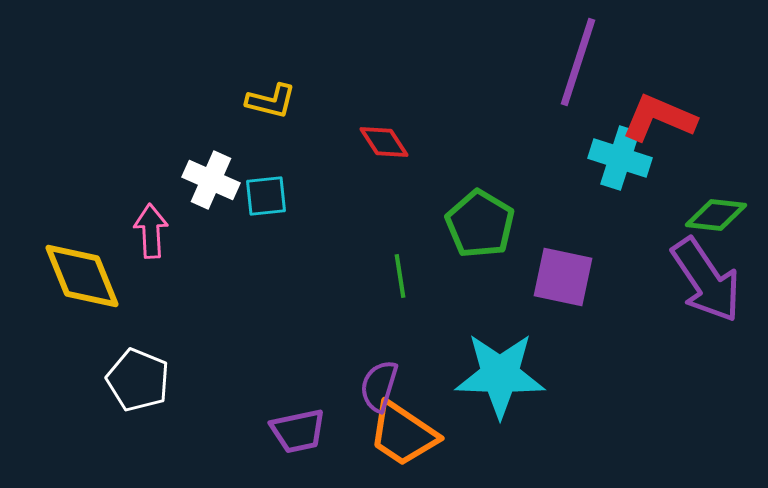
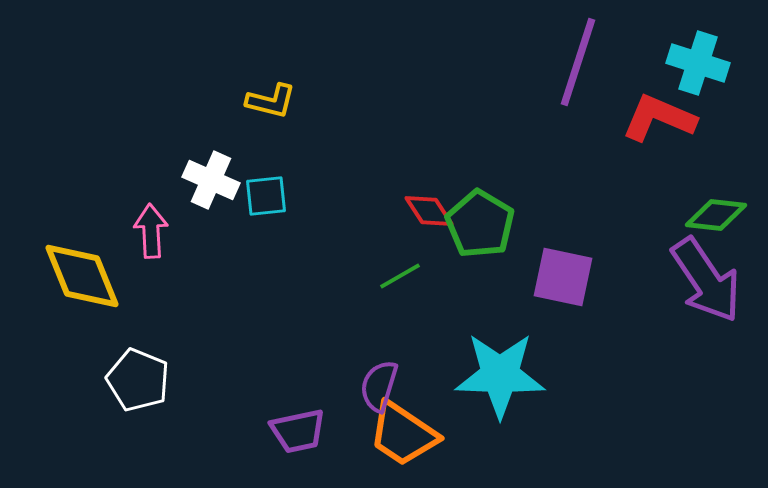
red diamond: moved 45 px right, 69 px down
cyan cross: moved 78 px right, 95 px up
green line: rotated 69 degrees clockwise
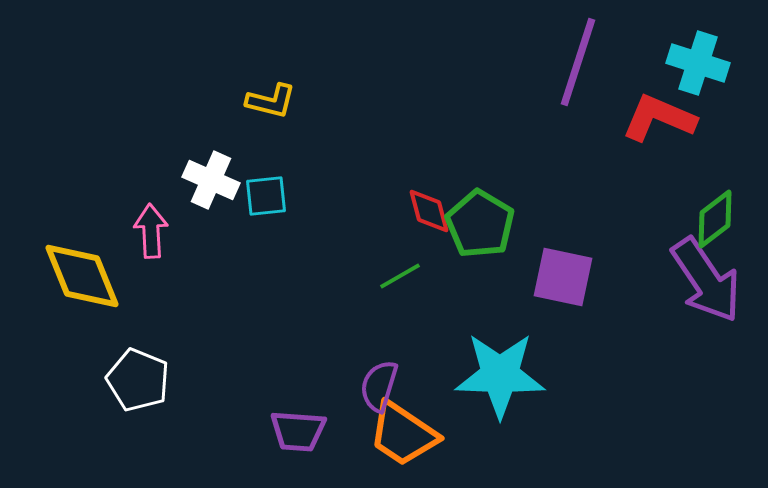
red diamond: rotated 18 degrees clockwise
green diamond: moved 1 px left, 4 px down; rotated 44 degrees counterclockwise
purple trapezoid: rotated 16 degrees clockwise
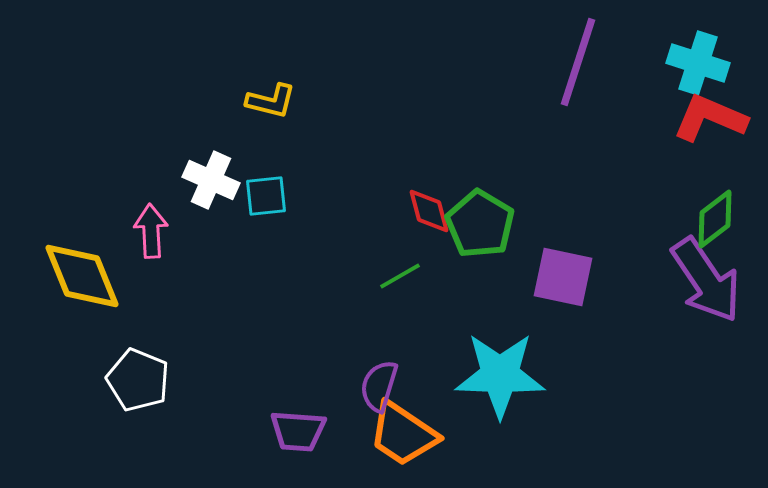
red L-shape: moved 51 px right
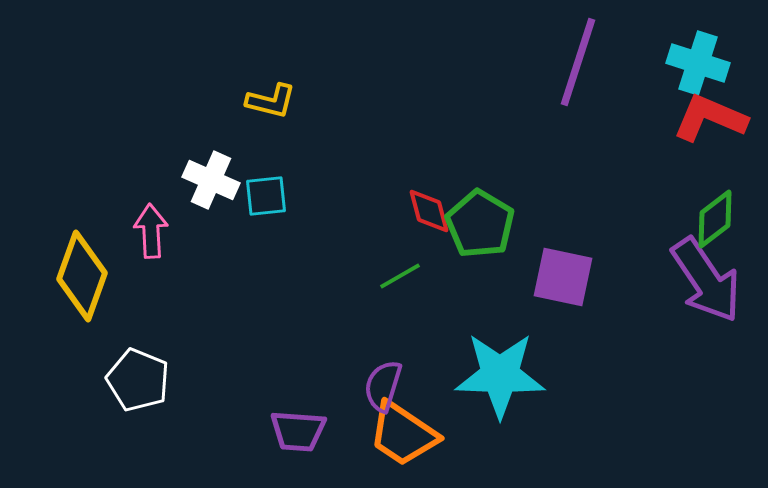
yellow diamond: rotated 42 degrees clockwise
purple semicircle: moved 4 px right
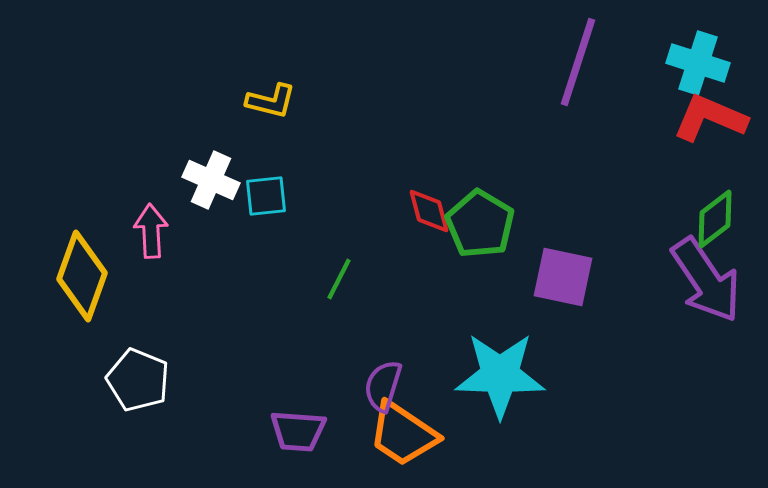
green line: moved 61 px left, 3 px down; rotated 33 degrees counterclockwise
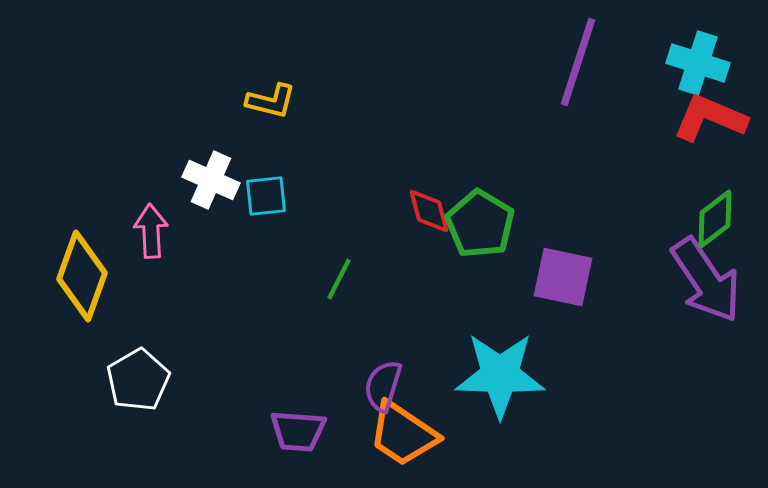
white pentagon: rotated 20 degrees clockwise
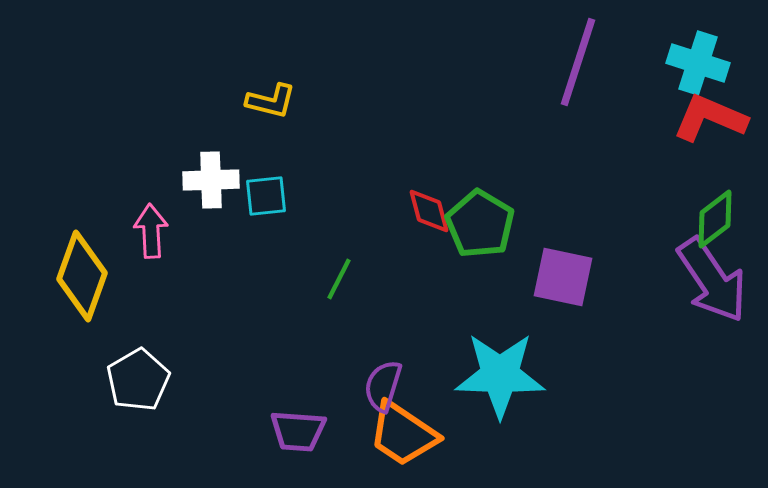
white cross: rotated 26 degrees counterclockwise
purple arrow: moved 6 px right
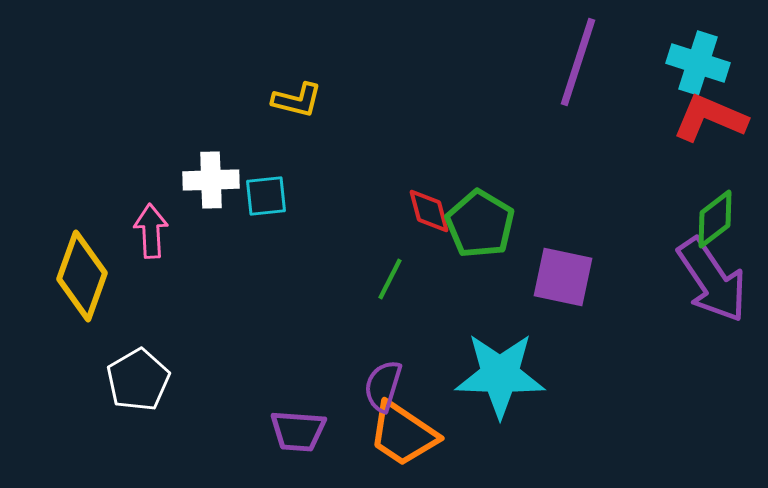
yellow L-shape: moved 26 px right, 1 px up
green line: moved 51 px right
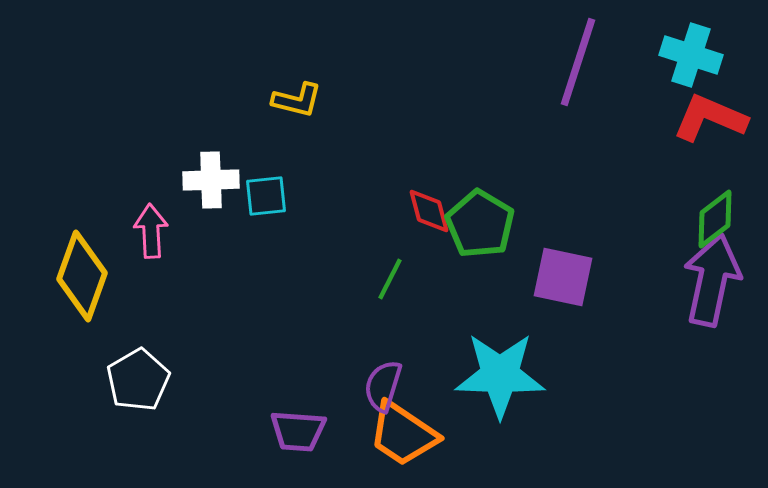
cyan cross: moved 7 px left, 8 px up
purple arrow: rotated 134 degrees counterclockwise
